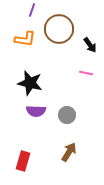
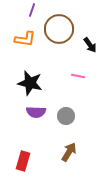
pink line: moved 8 px left, 3 px down
purple semicircle: moved 1 px down
gray circle: moved 1 px left, 1 px down
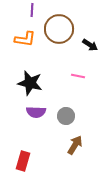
purple line: rotated 16 degrees counterclockwise
black arrow: rotated 21 degrees counterclockwise
brown arrow: moved 6 px right, 7 px up
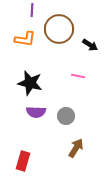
brown arrow: moved 1 px right, 3 px down
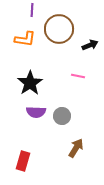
black arrow: rotated 56 degrees counterclockwise
black star: rotated 25 degrees clockwise
gray circle: moved 4 px left
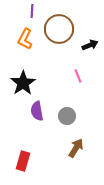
purple line: moved 1 px down
orange L-shape: rotated 110 degrees clockwise
pink line: rotated 56 degrees clockwise
black star: moved 7 px left
purple semicircle: moved 1 px right, 1 px up; rotated 78 degrees clockwise
gray circle: moved 5 px right
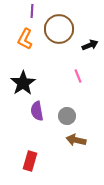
brown arrow: moved 8 px up; rotated 108 degrees counterclockwise
red rectangle: moved 7 px right
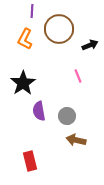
purple semicircle: moved 2 px right
red rectangle: rotated 30 degrees counterclockwise
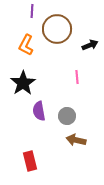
brown circle: moved 2 px left
orange L-shape: moved 1 px right, 6 px down
pink line: moved 1 px left, 1 px down; rotated 16 degrees clockwise
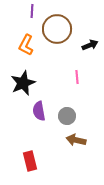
black star: rotated 10 degrees clockwise
